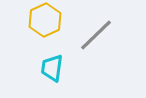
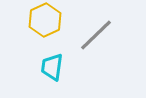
cyan trapezoid: moved 1 px up
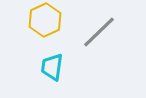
gray line: moved 3 px right, 3 px up
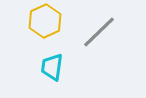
yellow hexagon: moved 1 px down
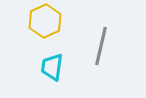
gray line: moved 2 px right, 14 px down; rotated 33 degrees counterclockwise
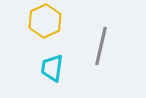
cyan trapezoid: moved 1 px down
